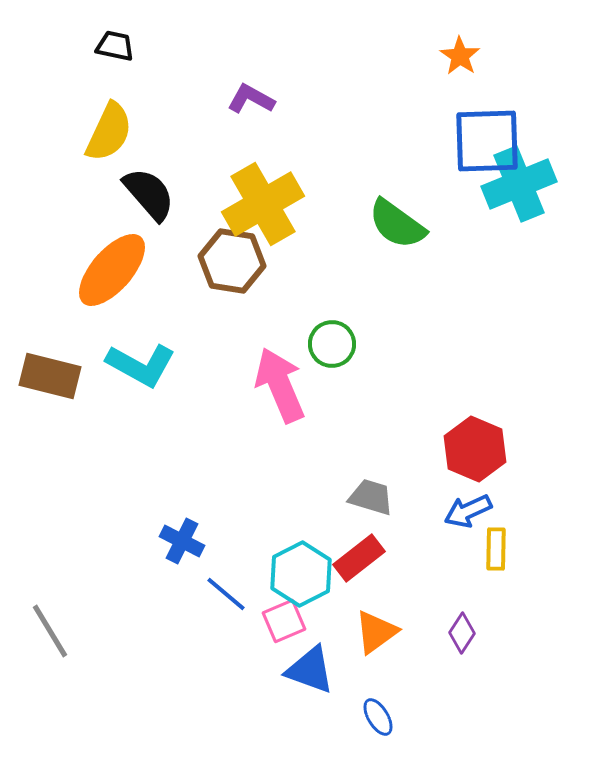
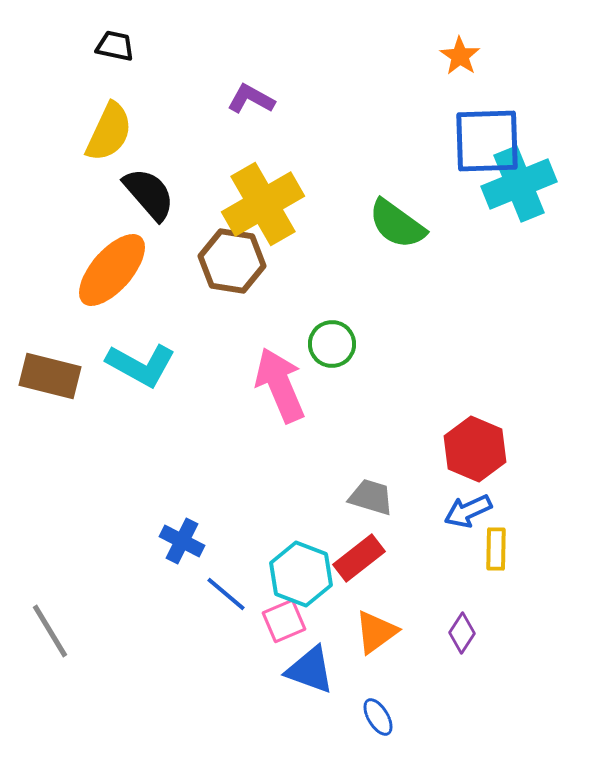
cyan hexagon: rotated 12 degrees counterclockwise
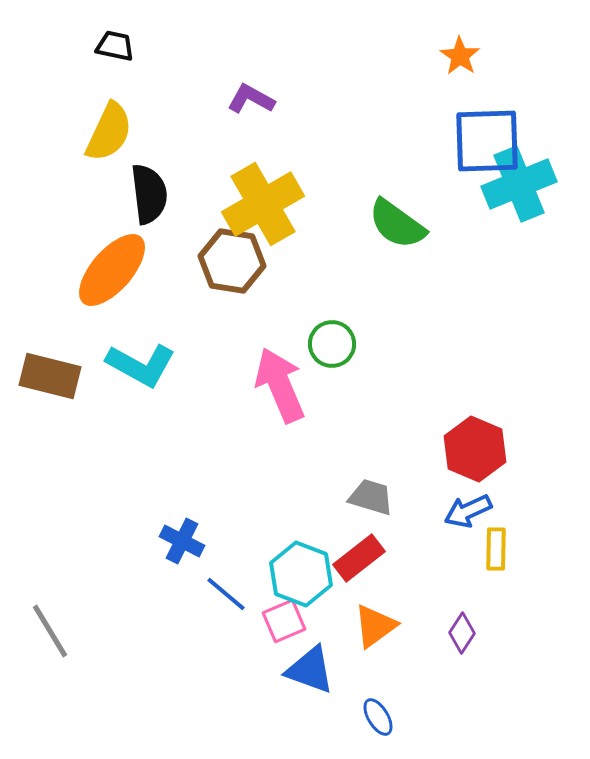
black semicircle: rotated 34 degrees clockwise
orange triangle: moved 1 px left, 6 px up
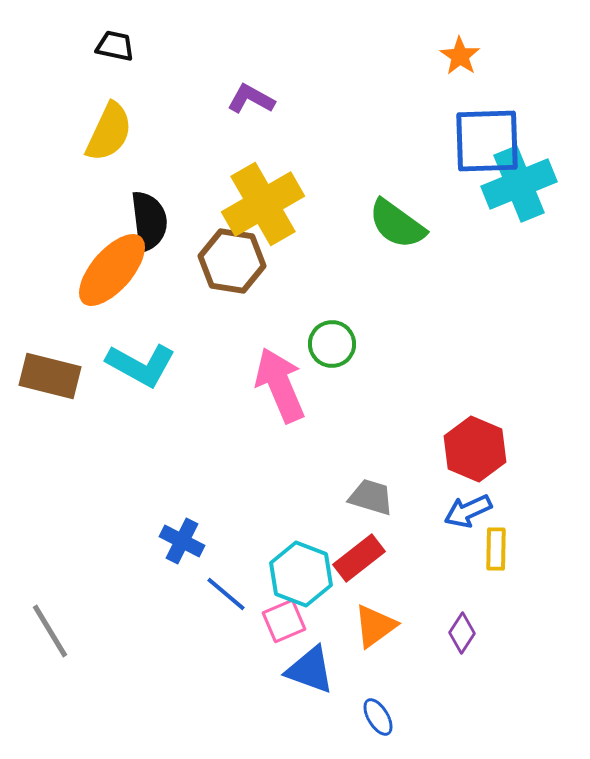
black semicircle: moved 27 px down
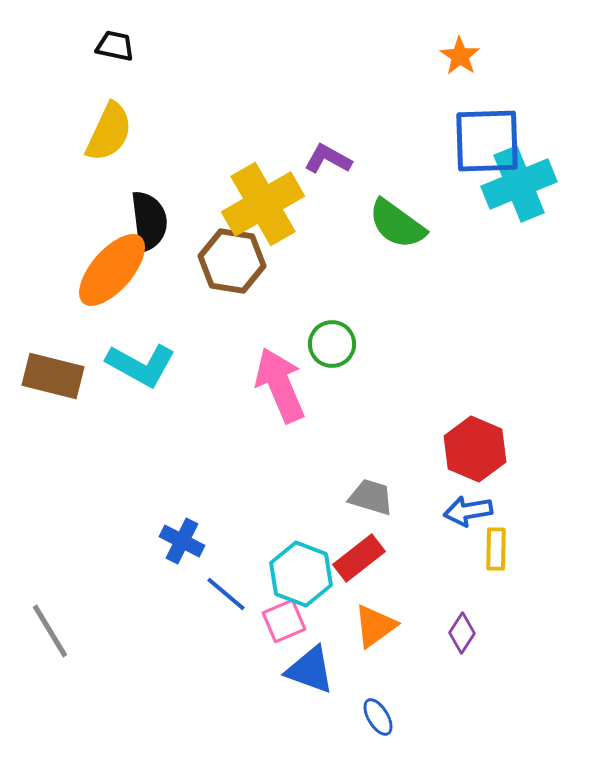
purple L-shape: moved 77 px right, 60 px down
brown rectangle: moved 3 px right
blue arrow: rotated 15 degrees clockwise
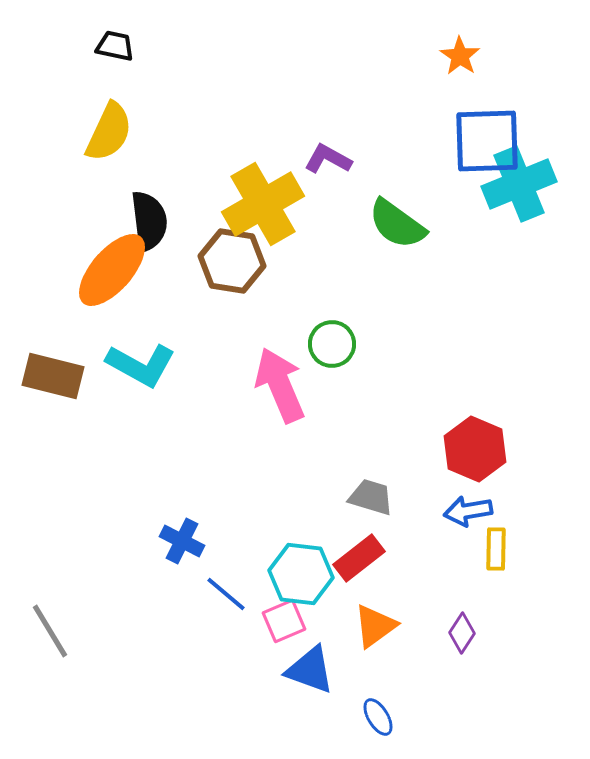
cyan hexagon: rotated 14 degrees counterclockwise
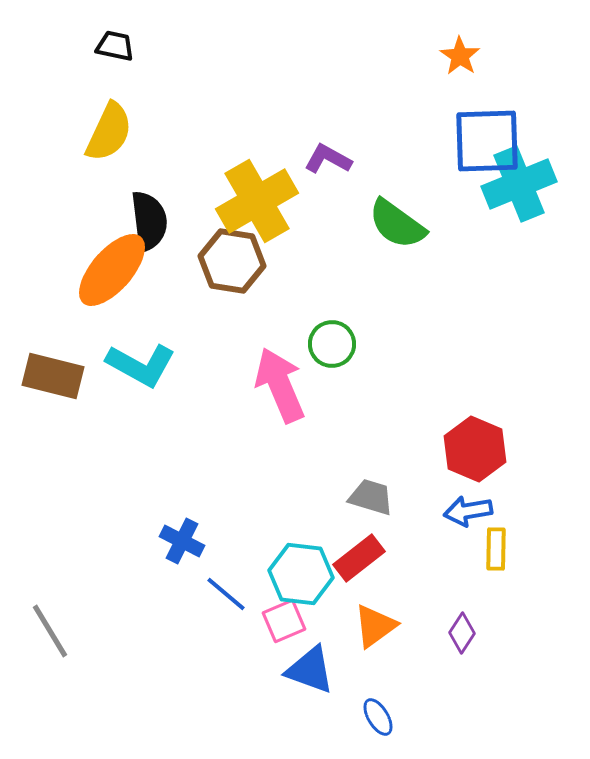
yellow cross: moved 6 px left, 3 px up
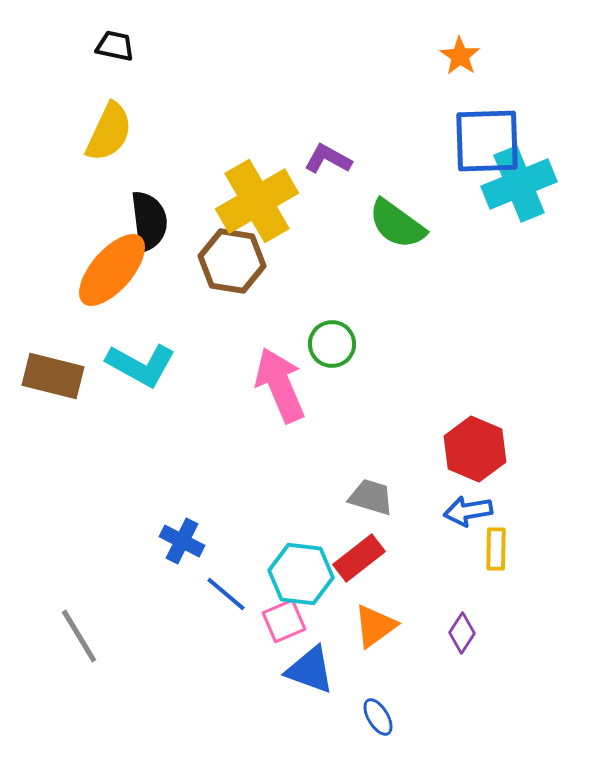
gray line: moved 29 px right, 5 px down
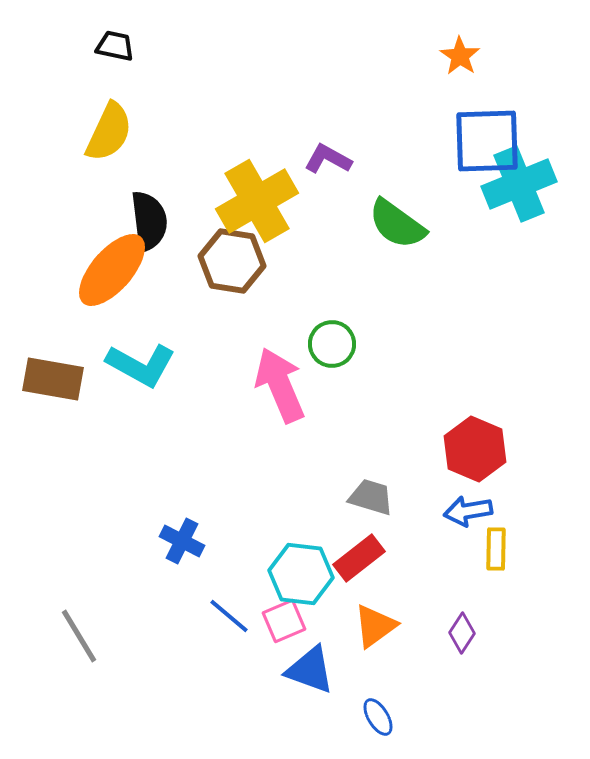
brown rectangle: moved 3 px down; rotated 4 degrees counterclockwise
blue line: moved 3 px right, 22 px down
